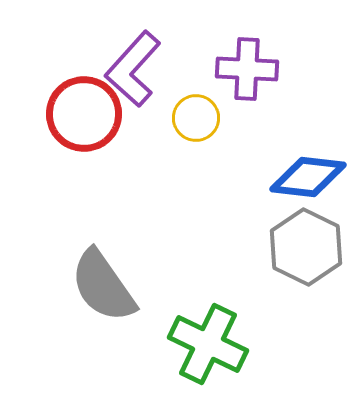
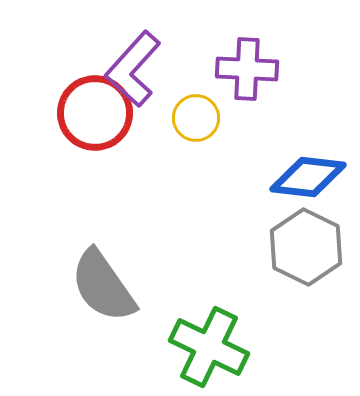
red circle: moved 11 px right, 1 px up
green cross: moved 1 px right, 3 px down
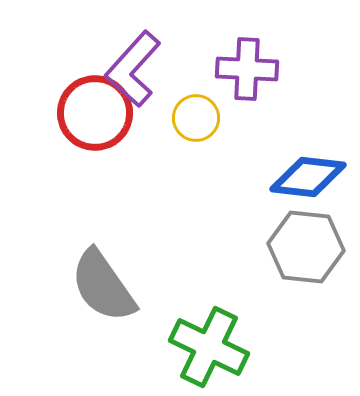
gray hexagon: rotated 20 degrees counterclockwise
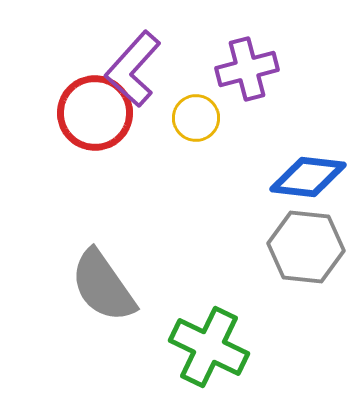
purple cross: rotated 18 degrees counterclockwise
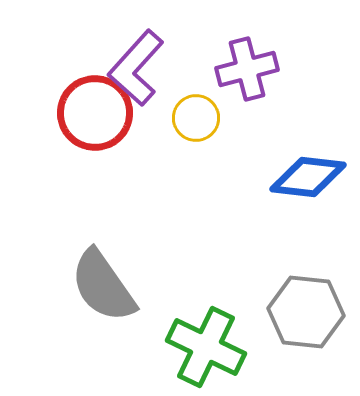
purple L-shape: moved 3 px right, 1 px up
gray hexagon: moved 65 px down
green cross: moved 3 px left
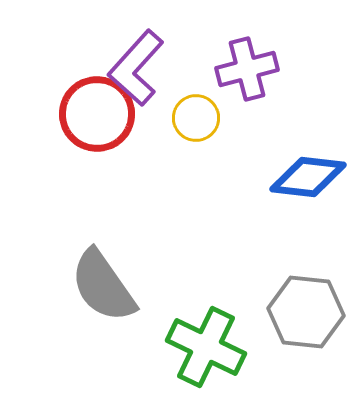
red circle: moved 2 px right, 1 px down
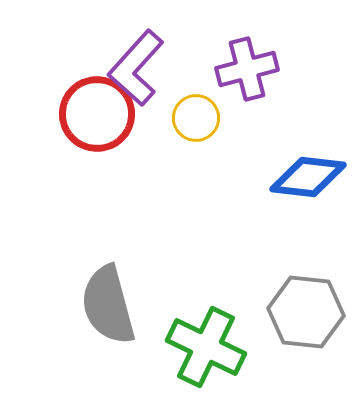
gray semicircle: moved 5 px right, 19 px down; rotated 20 degrees clockwise
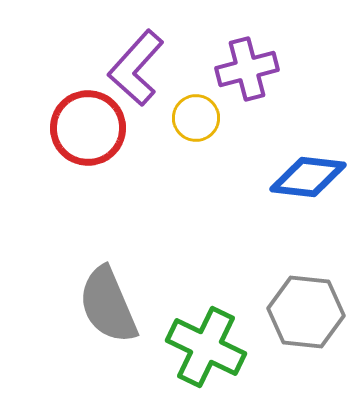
red circle: moved 9 px left, 14 px down
gray semicircle: rotated 8 degrees counterclockwise
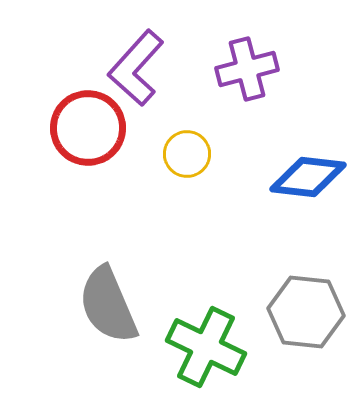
yellow circle: moved 9 px left, 36 px down
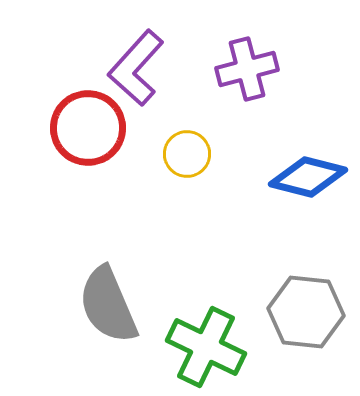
blue diamond: rotated 8 degrees clockwise
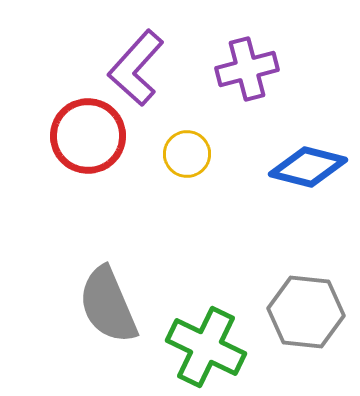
red circle: moved 8 px down
blue diamond: moved 10 px up
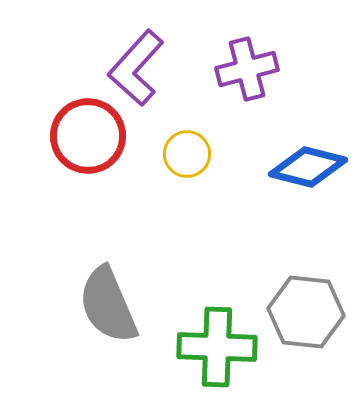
green cross: moved 11 px right; rotated 24 degrees counterclockwise
